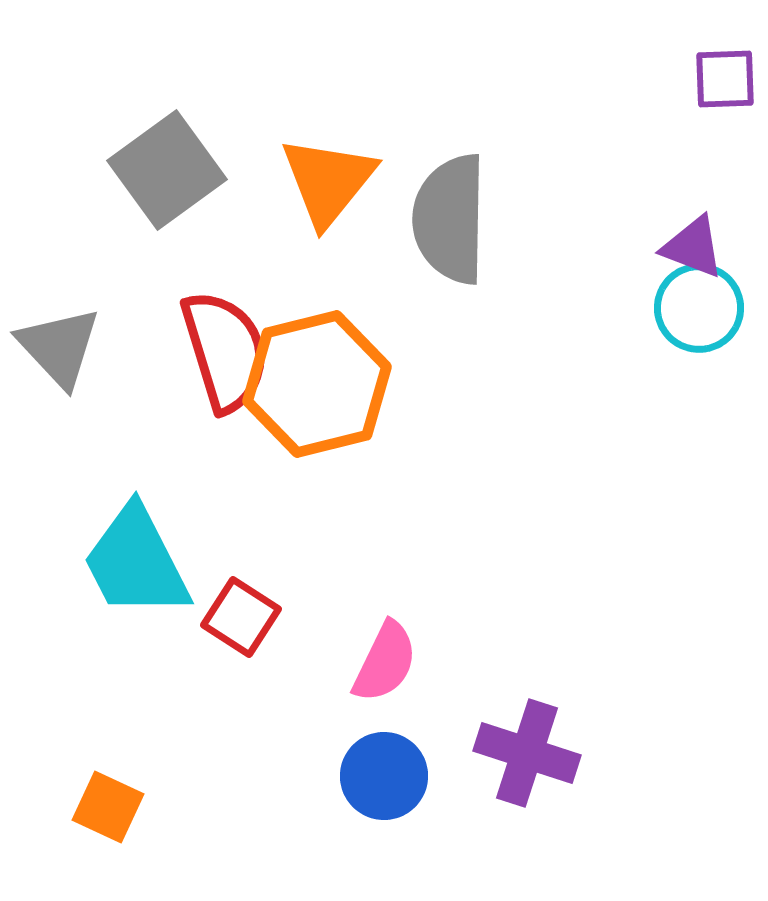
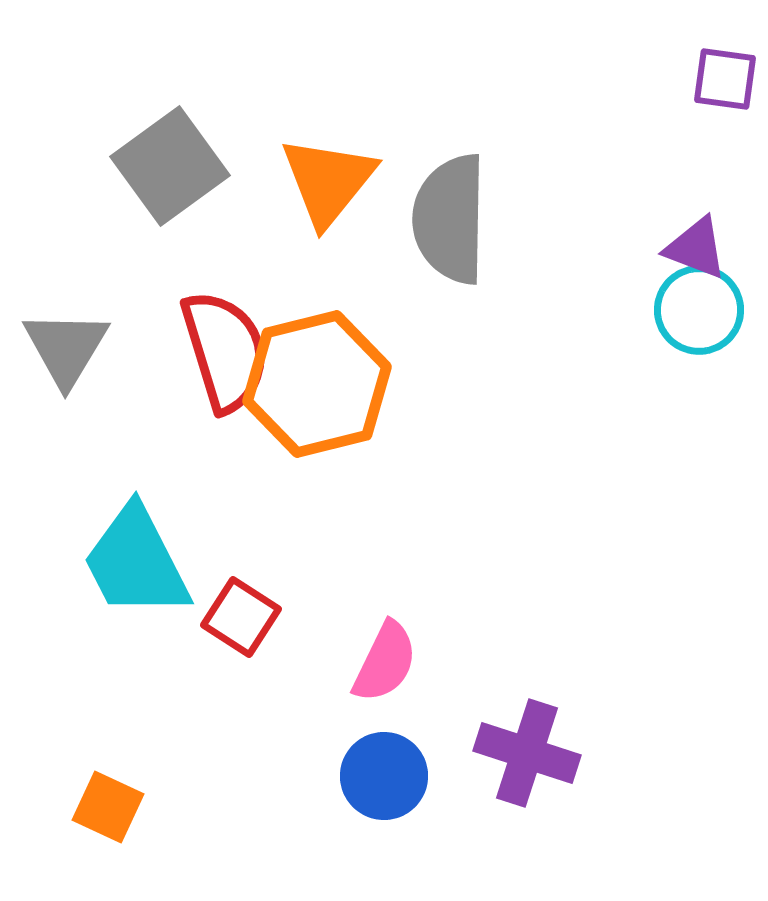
purple square: rotated 10 degrees clockwise
gray square: moved 3 px right, 4 px up
purple triangle: moved 3 px right, 1 px down
cyan circle: moved 2 px down
gray triangle: moved 7 px right, 1 px down; rotated 14 degrees clockwise
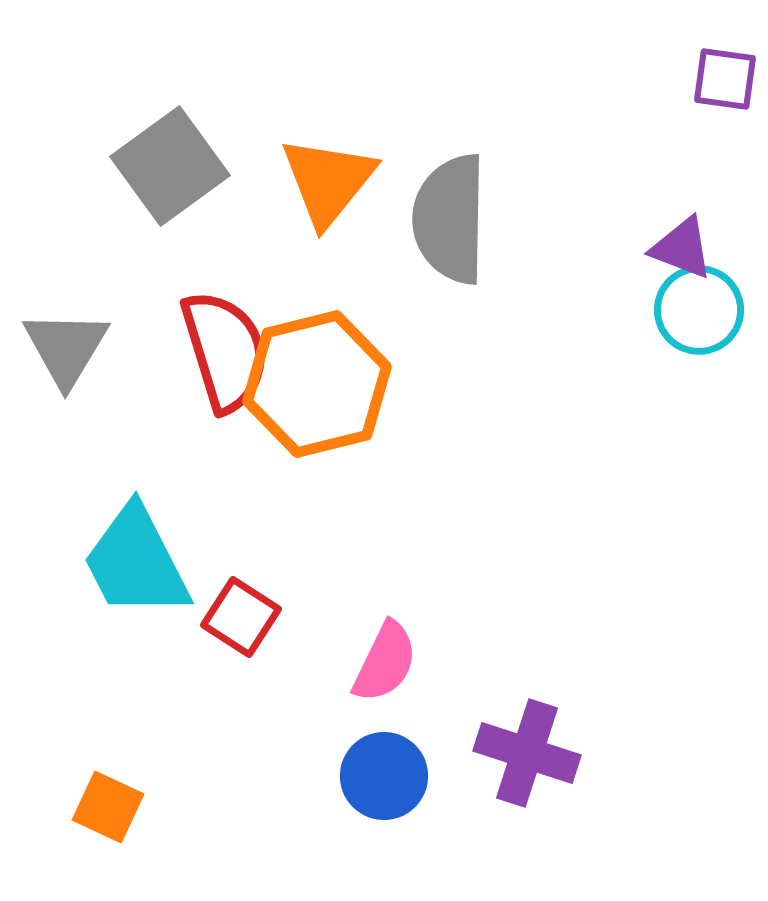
purple triangle: moved 14 px left
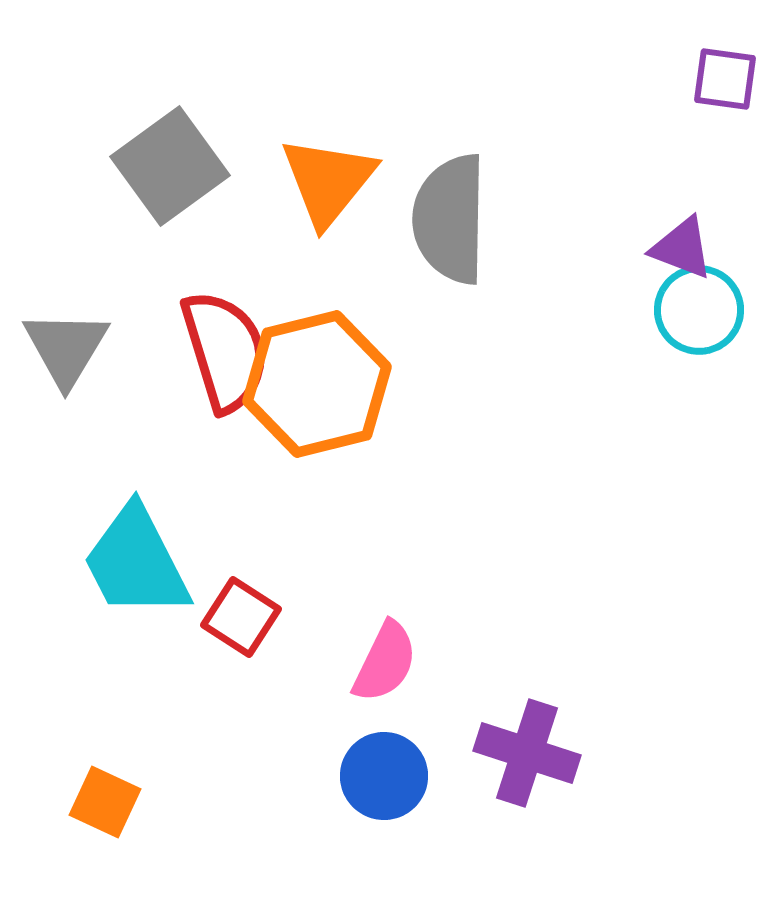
orange square: moved 3 px left, 5 px up
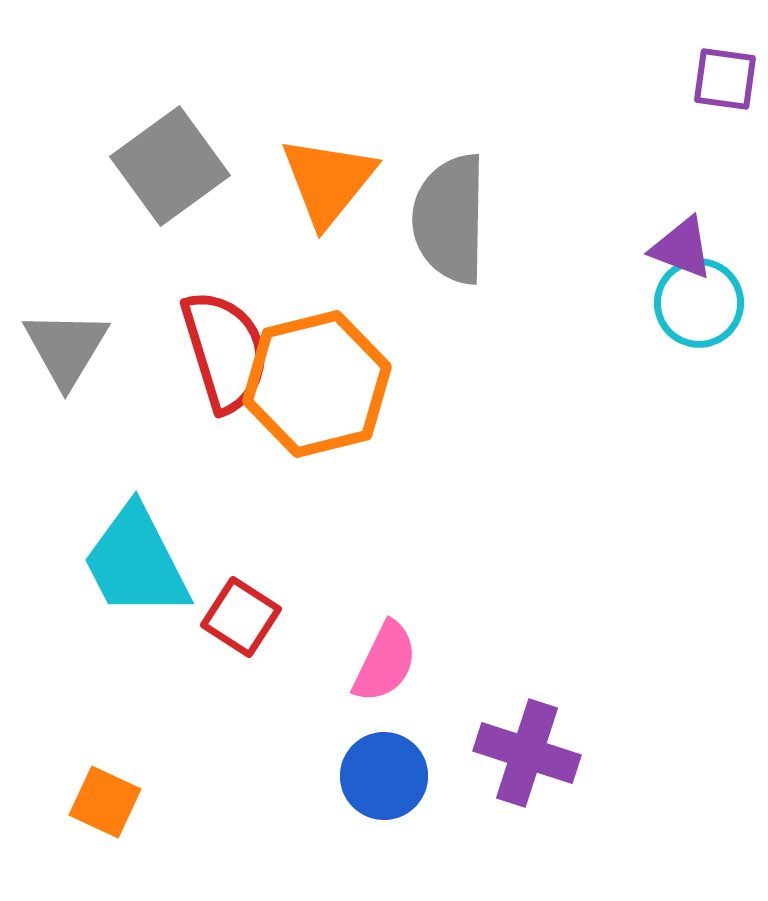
cyan circle: moved 7 px up
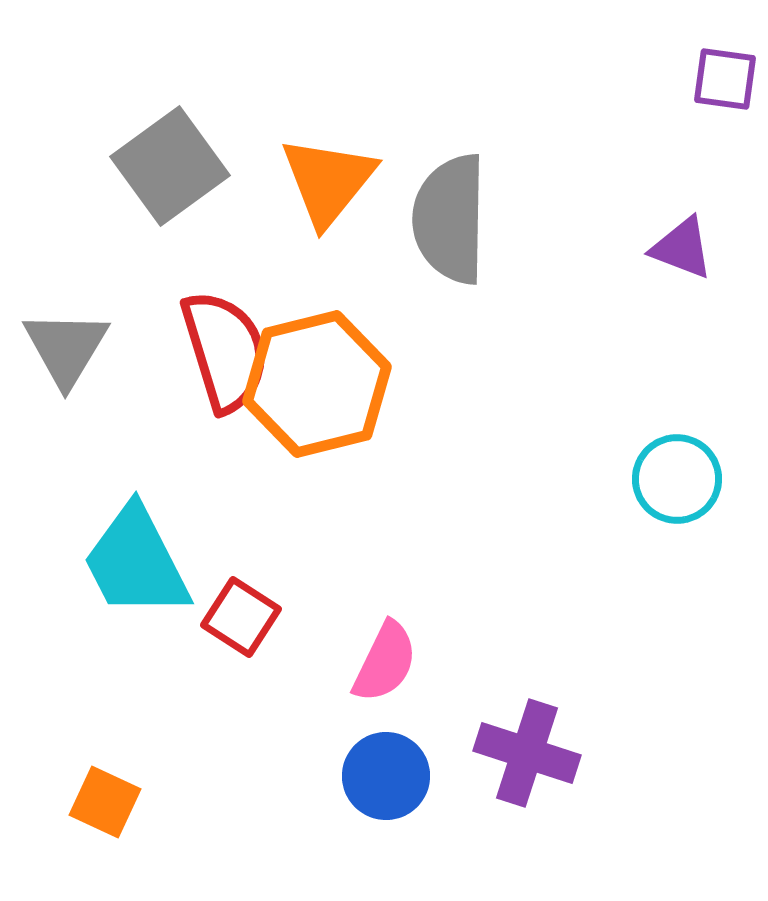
cyan circle: moved 22 px left, 176 px down
blue circle: moved 2 px right
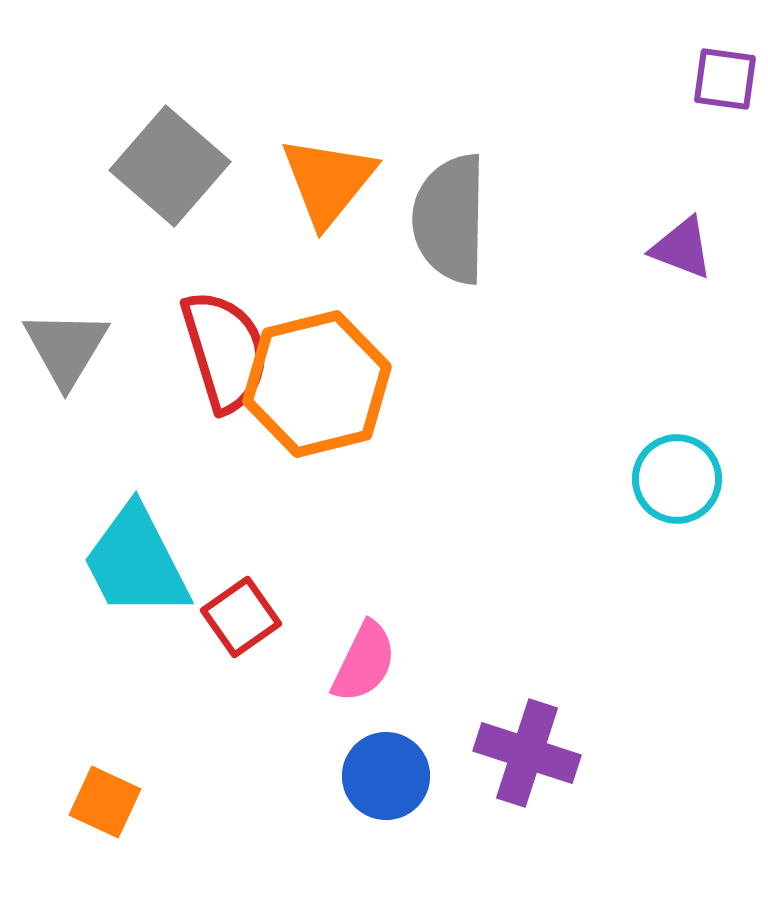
gray square: rotated 13 degrees counterclockwise
red square: rotated 22 degrees clockwise
pink semicircle: moved 21 px left
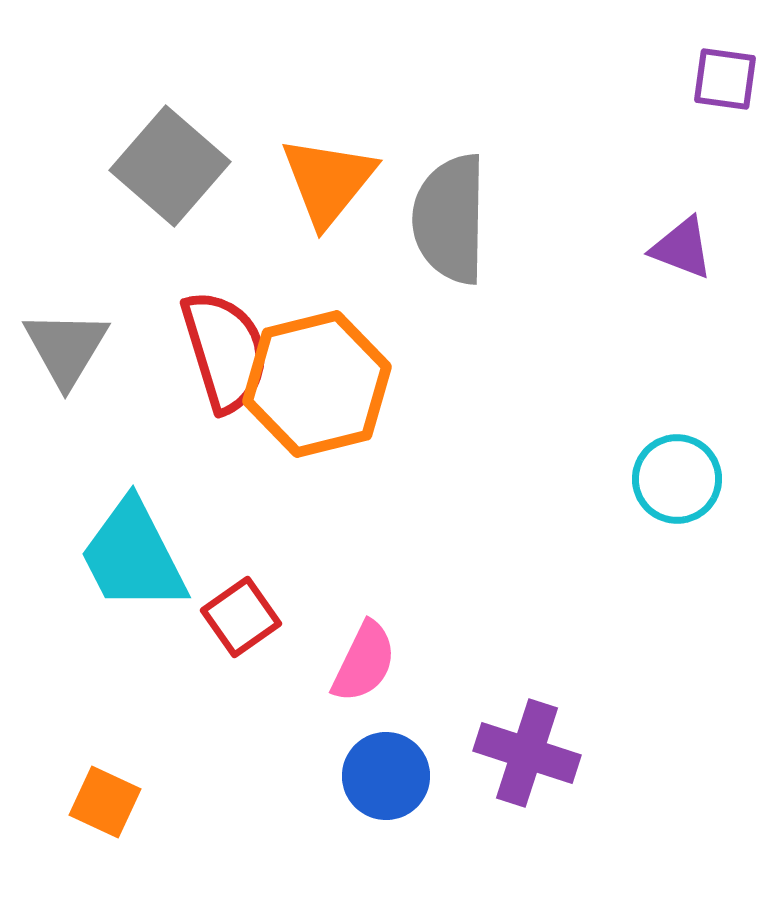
cyan trapezoid: moved 3 px left, 6 px up
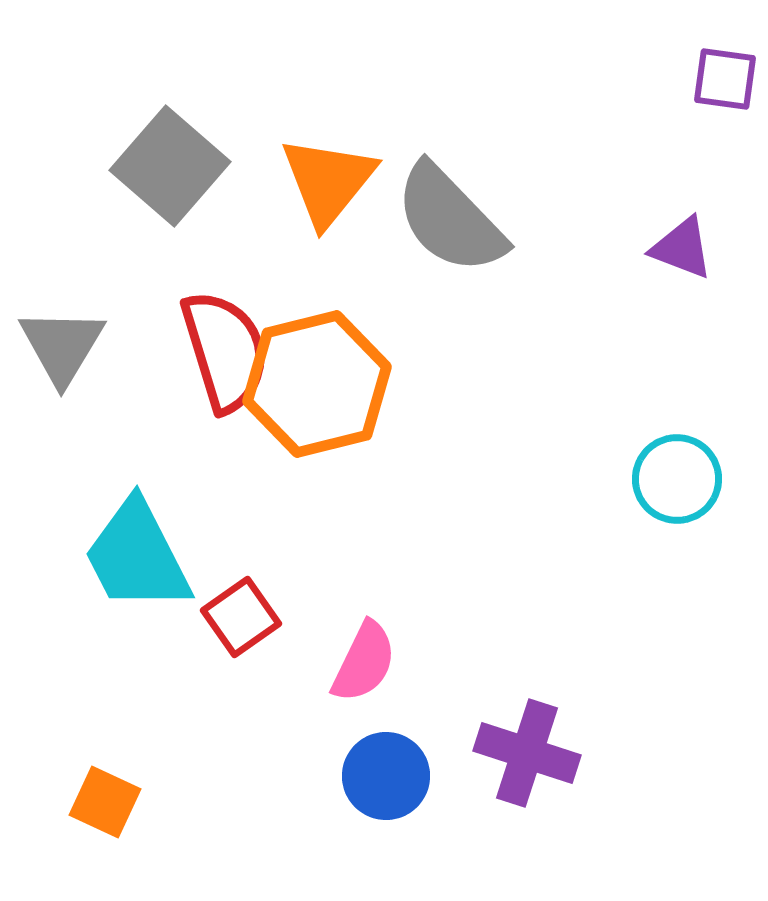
gray semicircle: rotated 45 degrees counterclockwise
gray triangle: moved 4 px left, 2 px up
cyan trapezoid: moved 4 px right
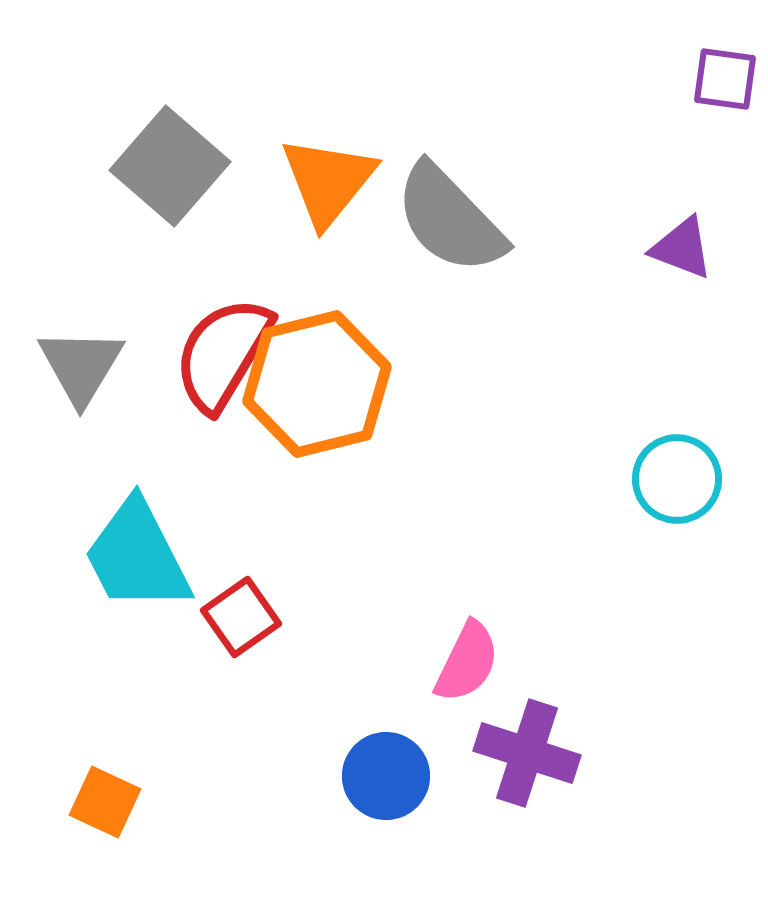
gray triangle: moved 19 px right, 20 px down
red semicircle: moved 2 px left, 3 px down; rotated 132 degrees counterclockwise
pink semicircle: moved 103 px right
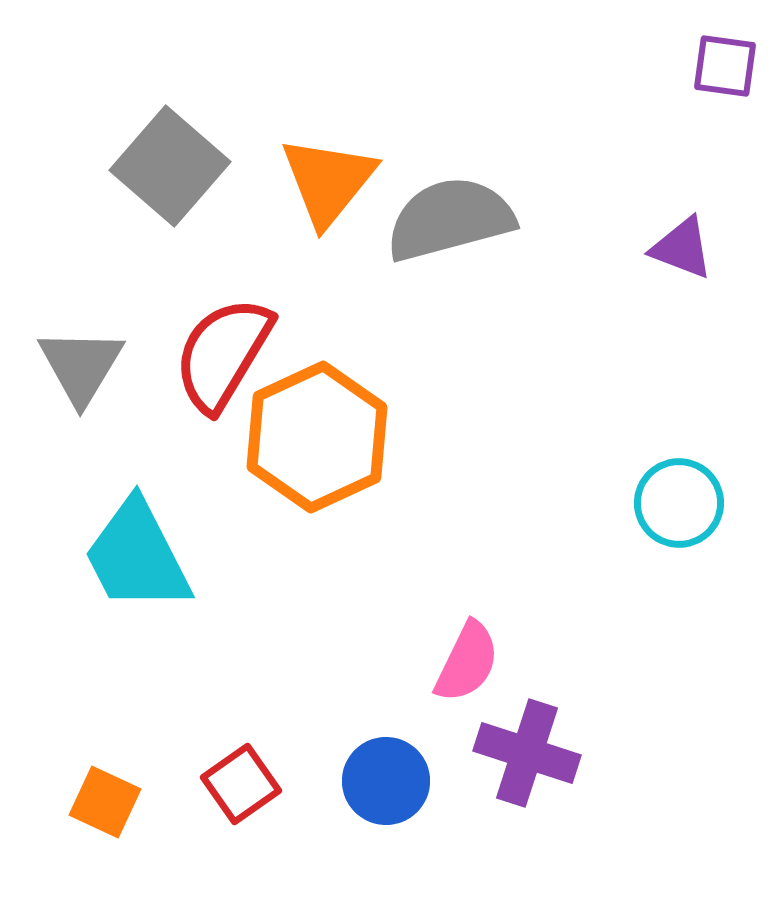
purple square: moved 13 px up
gray semicircle: rotated 119 degrees clockwise
orange hexagon: moved 53 px down; rotated 11 degrees counterclockwise
cyan circle: moved 2 px right, 24 px down
red square: moved 167 px down
blue circle: moved 5 px down
